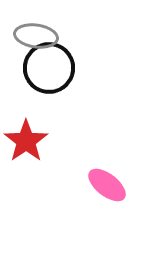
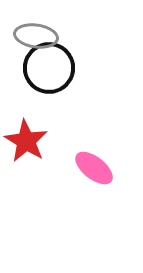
red star: rotated 6 degrees counterclockwise
pink ellipse: moved 13 px left, 17 px up
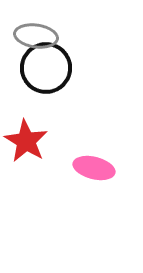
black circle: moved 3 px left
pink ellipse: rotated 24 degrees counterclockwise
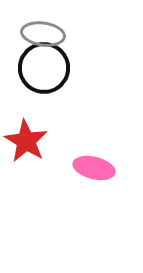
gray ellipse: moved 7 px right, 2 px up
black circle: moved 2 px left
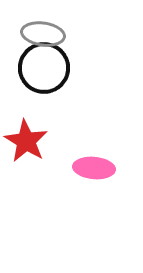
pink ellipse: rotated 9 degrees counterclockwise
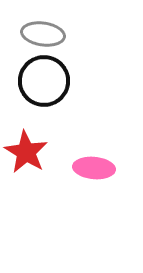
black circle: moved 13 px down
red star: moved 11 px down
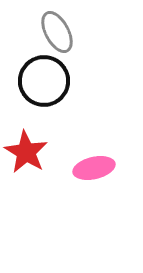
gray ellipse: moved 14 px right, 2 px up; rotated 54 degrees clockwise
pink ellipse: rotated 18 degrees counterclockwise
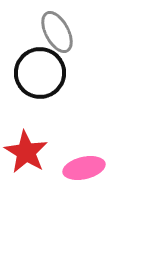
black circle: moved 4 px left, 8 px up
pink ellipse: moved 10 px left
